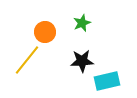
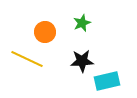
yellow line: moved 1 px up; rotated 76 degrees clockwise
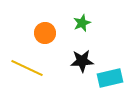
orange circle: moved 1 px down
yellow line: moved 9 px down
cyan rectangle: moved 3 px right, 3 px up
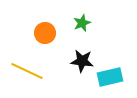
black star: rotated 10 degrees clockwise
yellow line: moved 3 px down
cyan rectangle: moved 1 px up
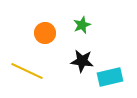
green star: moved 2 px down
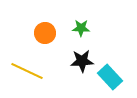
green star: moved 1 px left, 3 px down; rotated 24 degrees clockwise
black star: rotated 10 degrees counterclockwise
cyan rectangle: rotated 60 degrees clockwise
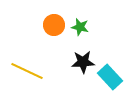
green star: moved 1 px left, 1 px up; rotated 12 degrees clockwise
orange circle: moved 9 px right, 8 px up
black star: moved 1 px right, 1 px down
